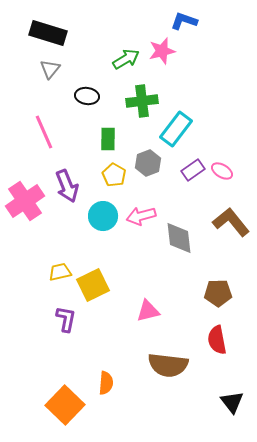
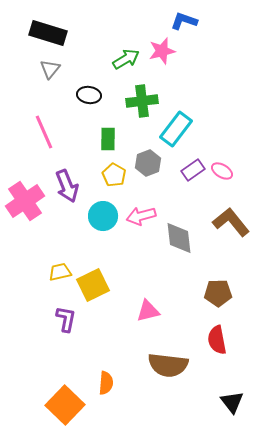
black ellipse: moved 2 px right, 1 px up
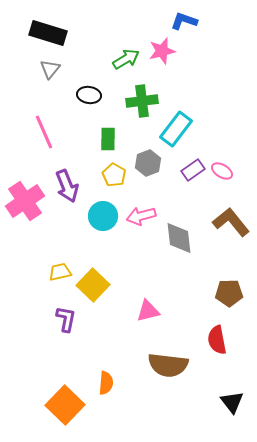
yellow square: rotated 20 degrees counterclockwise
brown pentagon: moved 11 px right
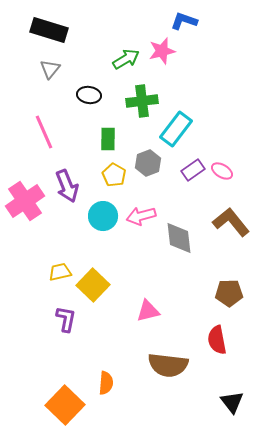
black rectangle: moved 1 px right, 3 px up
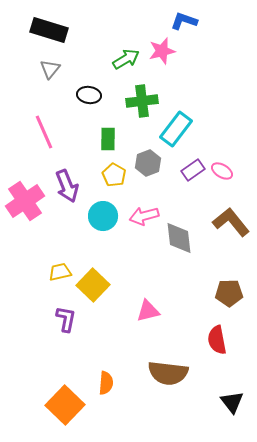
pink arrow: moved 3 px right
brown semicircle: moved 8 px down
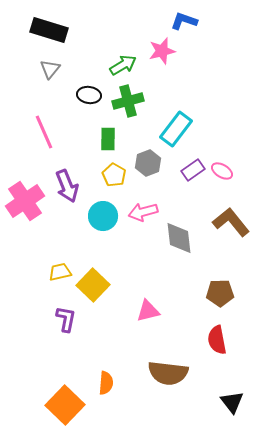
green arrow: moved 3 px left, 6 px down
green cross: moved 14 px left; rotated 8 degrees counterclockwise
pink arrow: moved 1 px left, 4 px up
brown pentagon: moved 9 px left
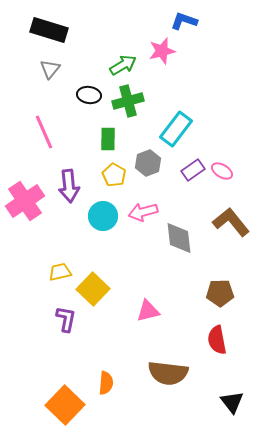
purple arrow: moved 2 px right; rotated 16 degrees clockwise
yellow square: moved 4 px down
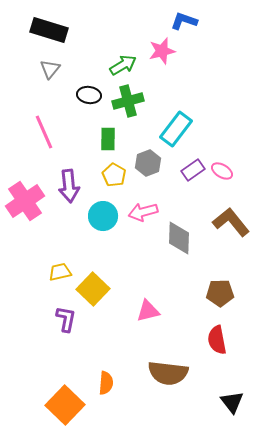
gray diamond: rotated 8 degrees clockwise
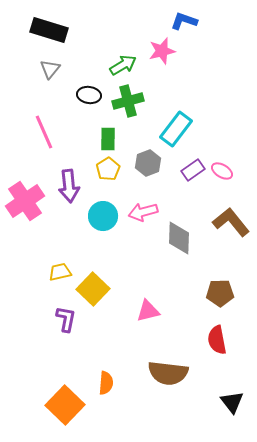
yellow pentagon: moved 6 px left, 6 px up; rotated 10 degrees clockwise
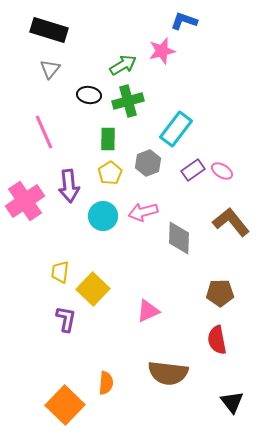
yellow pentagon: moved 2 px right, 4 px down
yellow trapezoid: rotated 70 degrees counterclockwise
pink triangle: rotated 10 degrees counterclockwise
